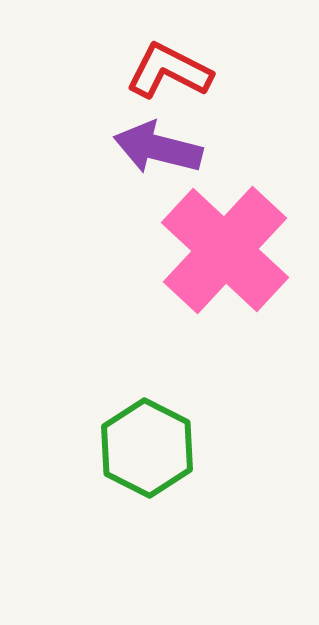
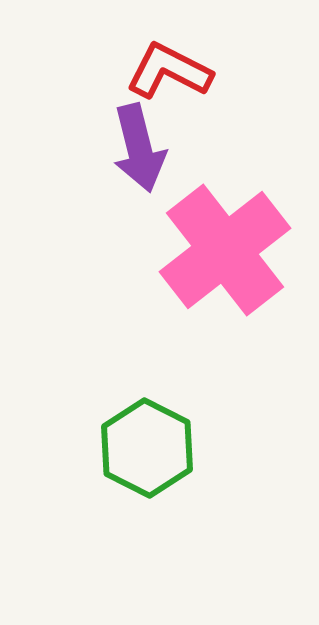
purple arrow: moved 19 px left; rotated 118 degrees counterclockwise
pink cross: rotated 9 degrees clockwise
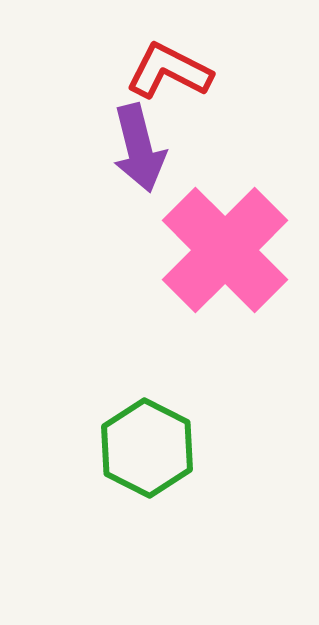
pink cross: rotated 7 degrees counterclockwise
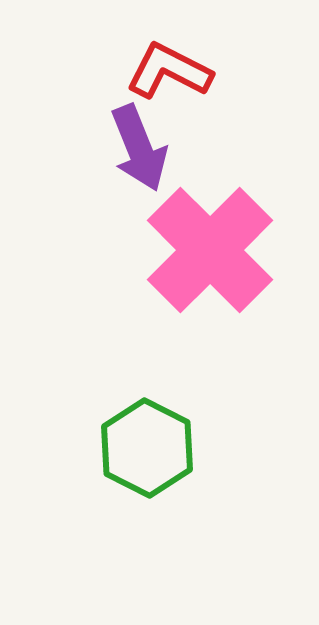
purple arrow: rotated 8 degrees counterclockwise
pink cross: moved 15 px left
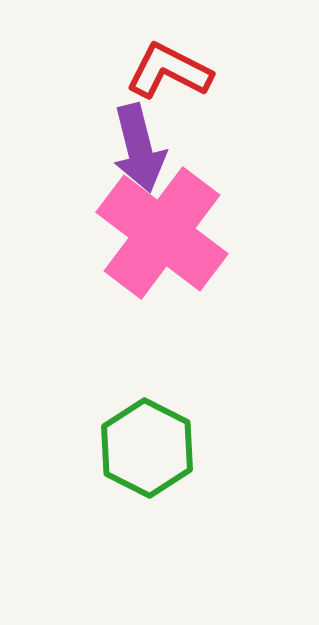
purple arrow: rotated 8 degrees clockwise
pink cross: moved 48 px left, 17 px up; rotated 8 degrees counterclockwise
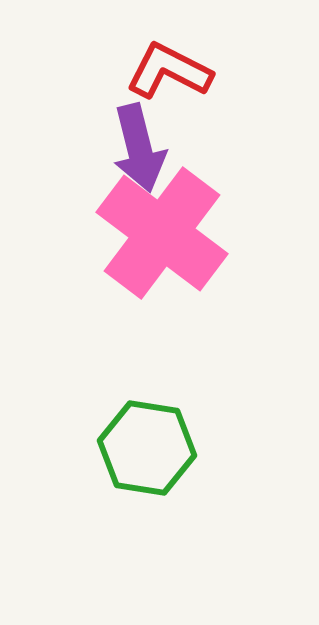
green hexagon: rotated 18 degrees counterclockwise
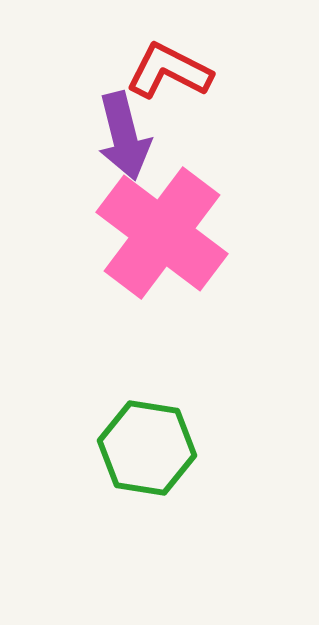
purple arrow: moved 15 px left, 12 px up
